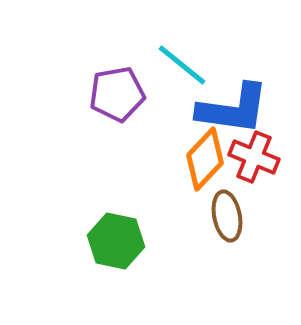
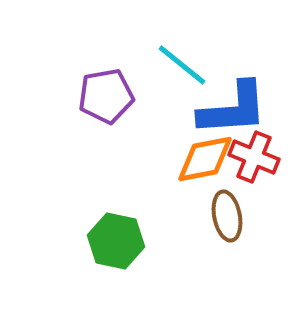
purple pentagon: moved 11 px left, 2 px down
blue L-shape: rotated 12 degrees counterclockwise
orange diamond: rotated 36 degrees clockwise
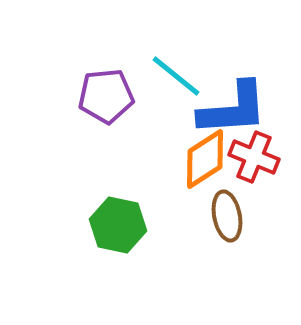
cyan line: moved 6 px left, 11 px down
purple pentagon: rotated 4 degrees clockwise
orange diamond: rotated 22 degrees counterclockwise
green hexagon: moved 2 px right, 16 px up
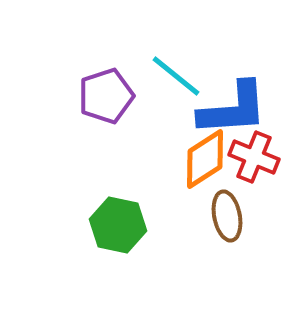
purple pentagon: rotated 12 degrees counterclockwise
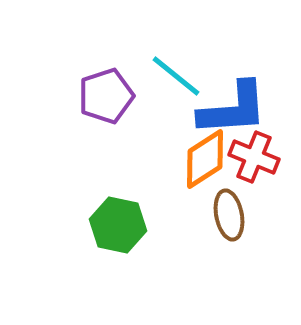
brown ellipse: moved 2 px right, 1 px up
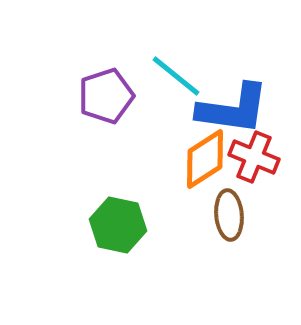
blue L-shape: rotated 12 degrees clockwise
brown ellipse: rotated 6 degrees clockwise
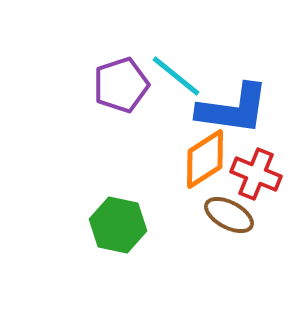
purple pentagon: moved 15 px right, 11 px up
red cross: moved 2 px right, 17 px down
brown ellipse: rotated 57 degrees counterclockwise
